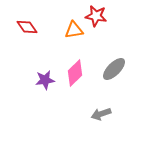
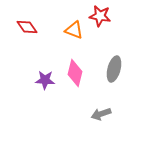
red star: moved 4 px right
orange triangle: rotated 30 degrees clockwise
gray ellipse: rotated 30 degrees counterclockwise
pink diamond: rotated 32 degrees counterclockwise
purple star: rotated 12 degrees clockwise
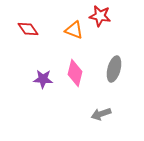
red diamond: moved 1 px right, 2 px down
purple star: moved 2 px left, 1 px up
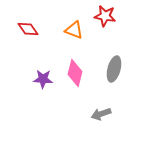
red star: moved 5 px right
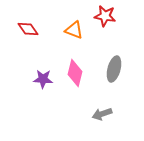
gray arrow: moved 1 px right
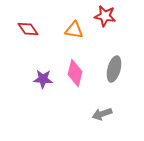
orange triangle: rotated 12 degrees counterclockwise
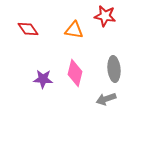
gray ellipse: rotated 20 degrees counterclockwise
gray arrow: moved 4 px right, 15 px up
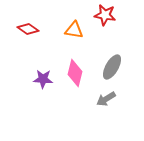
red star: moved 1 px up
red diamond: rotated 20 degrees counterclockwise
gray ellipse: moved 2 px left, 2 px up; rotated 35 degrees clockwise
gray arrow: rotated 12 degrees counterclockwise
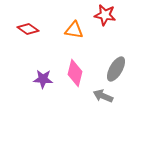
gray ellipse: moved 4 px right, 2 px down
gray arrow: moved 3 px left, 3 px up; rotated 54 degrees clockwise
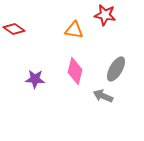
red diamond: moved 14 px left
pink diamond: moved 2 px up
purple star: moved 8 px left
